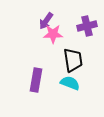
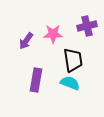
purple arrow: moved 20 px left, 20 px down
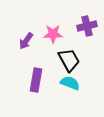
black trapezoid: moved 4 px left; rotated 20 degrees counterclockwise
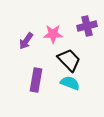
black trapezoid: rotated 15 degrees counterclockwise
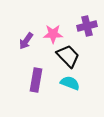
black trapezoid: moved 1 px left, 4 px up
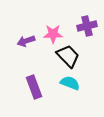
purple arrow: rotated 36 degrees clockwise
purple rectangle: moved 2 px left, 7 px down; rotated 30 degrees counterclockwise
